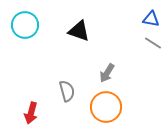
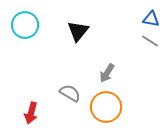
black triangle: moved 1 px left; rotated 50 degrees clockwise
gray line: moved 3 px left, 2 px up
gray semicircle: moved 3 px right, 2 px down; rotated 45 degrees counterclockwise
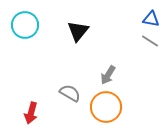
gray arrow: moved 1 px right, 2 px down
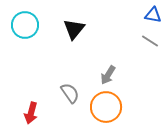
blue triangle: moved 2 px right, 4 px up
black triangle: moved 4 px left, 2 px up
gray semicircle: rotated 25 degrees clockwise
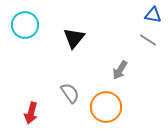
black triangle: moved 9 px down
gray line: moved 2 px left, 1 px up
gray arrow: moved 12 px right, 5 px up
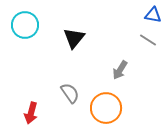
orange circle: moved 1 px down
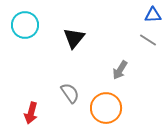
blue triangle: rotated 12 degrees counterclockwise
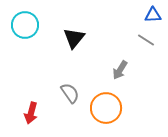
gray line: moved 2 px left
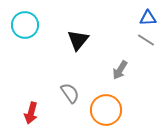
blue triangle: moved 5 px left, 3 px down
black triangle: moved 4 px right, 2 px down
orange circle: moved 2 px down
